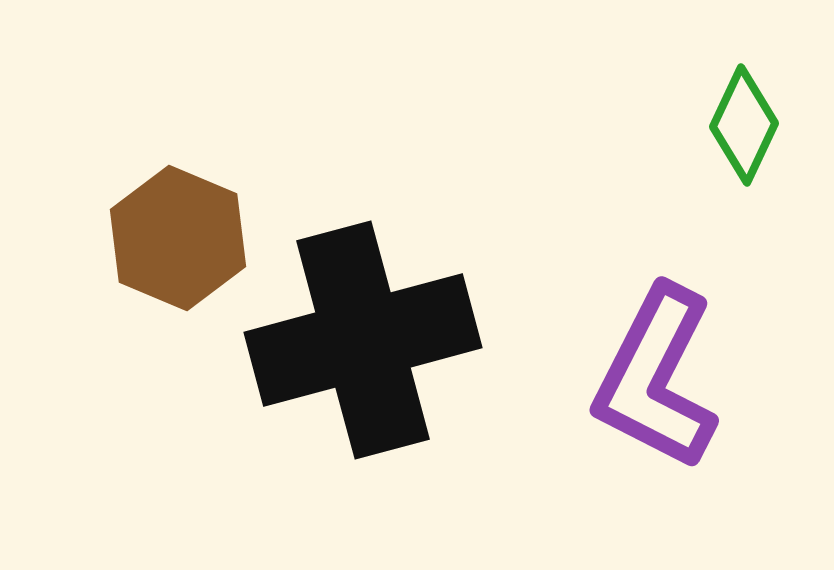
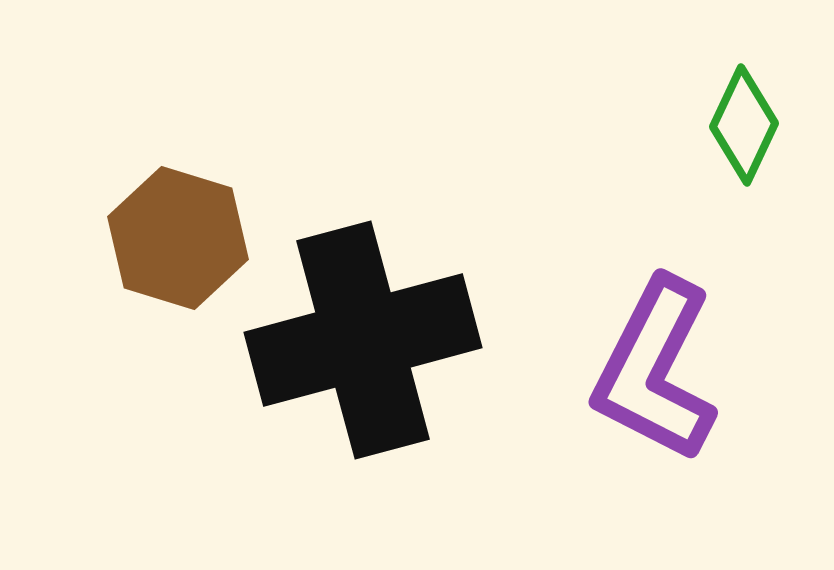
brown hexagon: rotated 6 degrees counterclockwise
purple L-shape: moved 1 px left, 8 px up
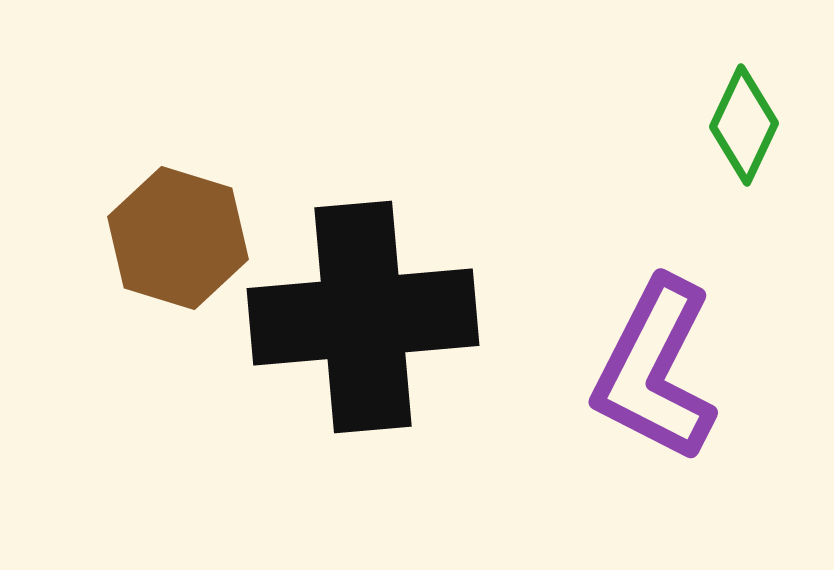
black cross: moved 23 px up; rotated 10 degrees clockwise
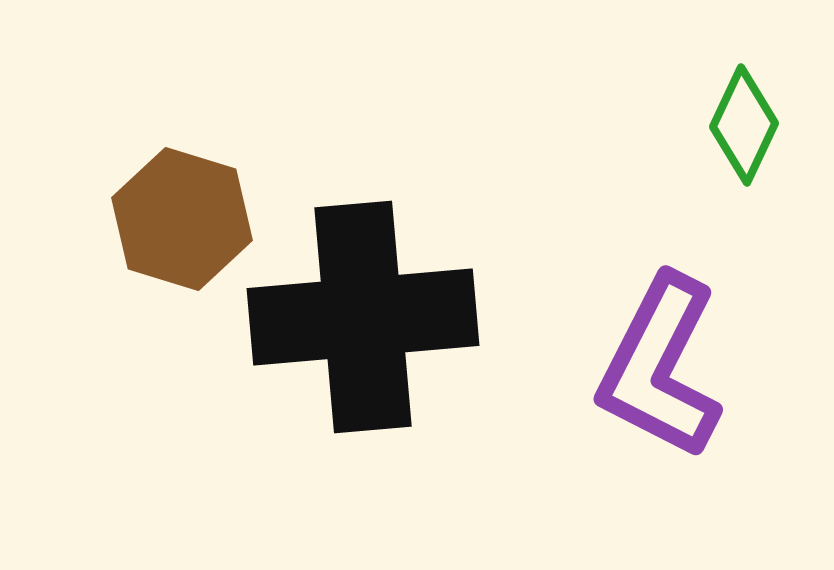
brown hexagon: moved 4 px right, 19 px up
purple L-shape: moved 5 px right, 3 px up
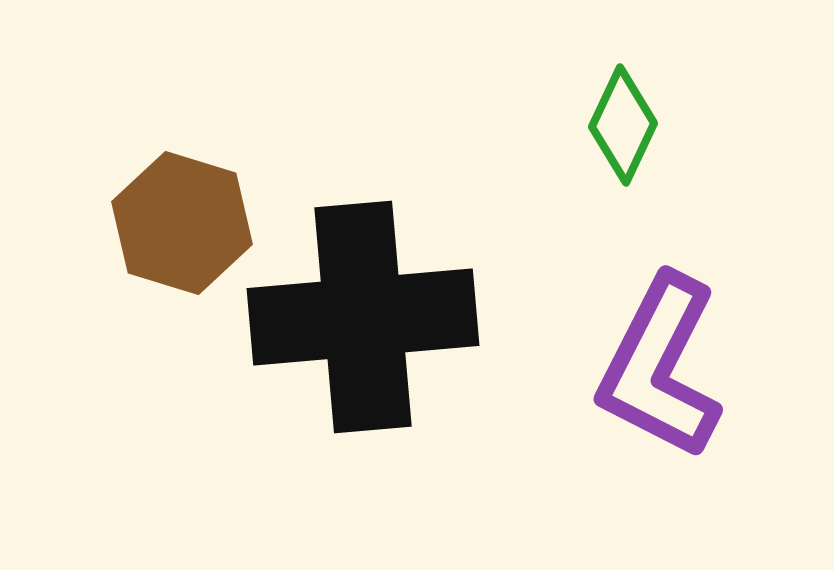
green diamond: moved 121 px left
brown hexagon: moved 4 px down
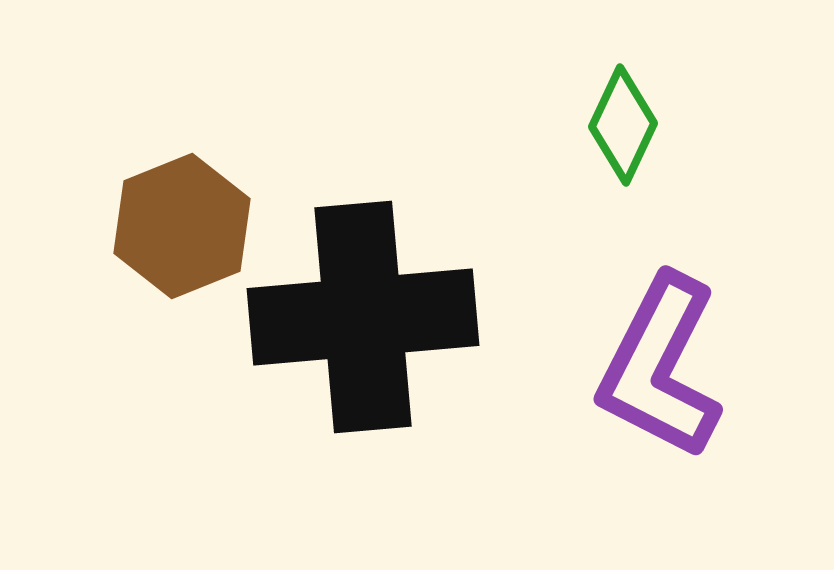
brown hexagon: moved 3 px down; rotated 21 degrees clockwise
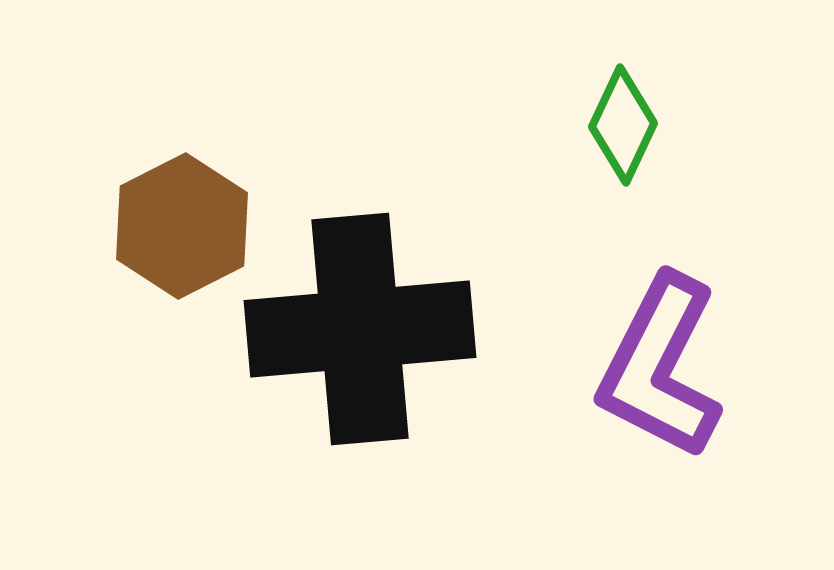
brown hexagon: rotated 5 degrees counterclockwise
black cross: moved 3 px left, 12 px down
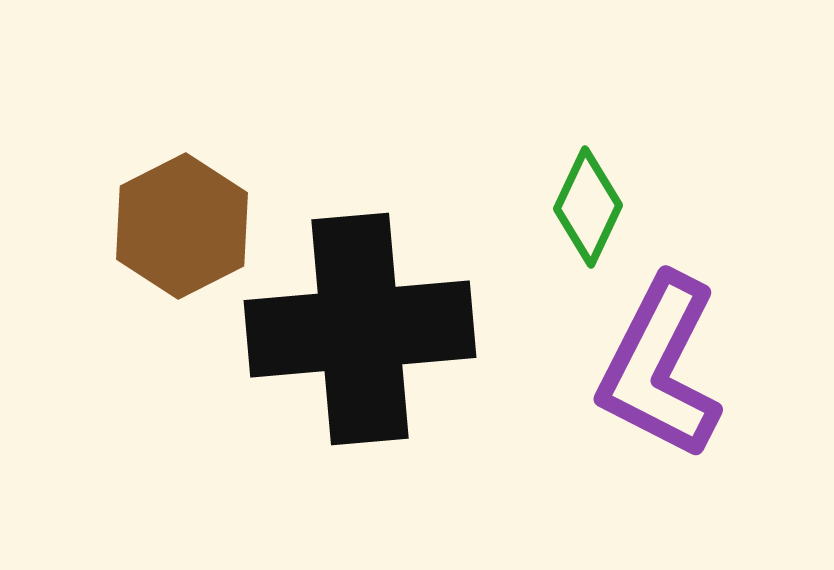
green diamond: moved 35 px left, 82 px down
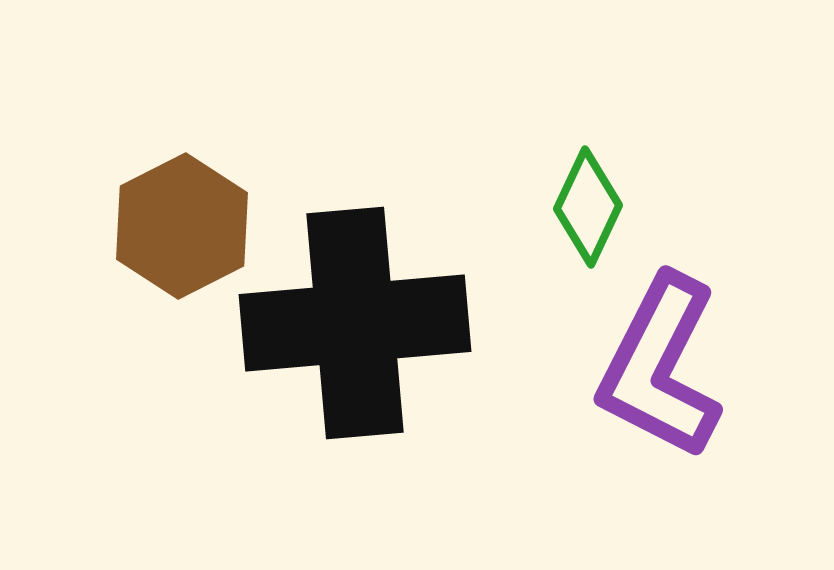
black cross: moved 5 px left, 6 px up
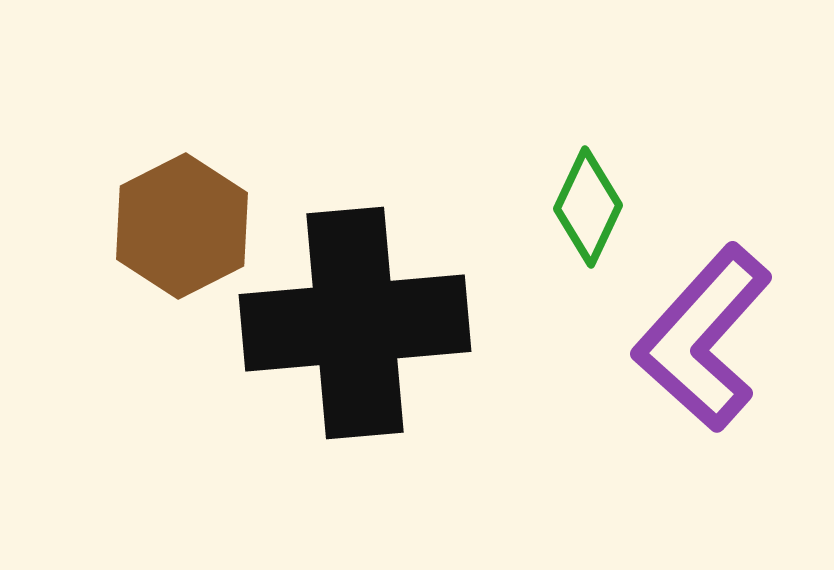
purple L-shape: moved 43 px right, 29 px up; rotated 15 degrees clockwise
